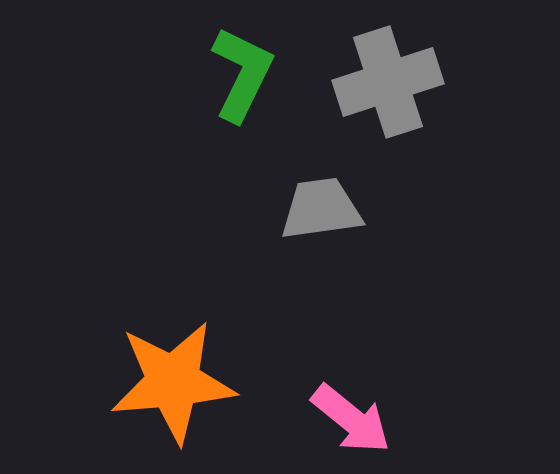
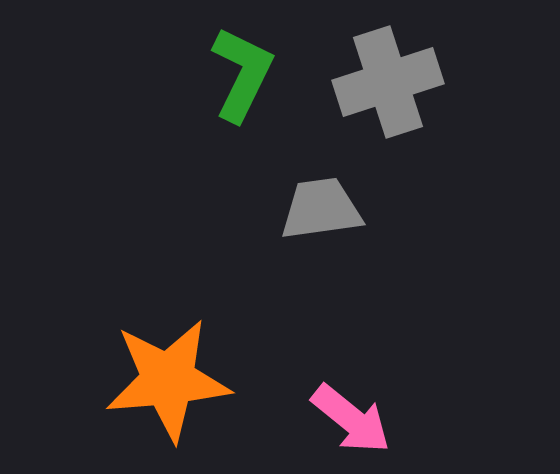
orange star: moved 5 px left, 2 px up
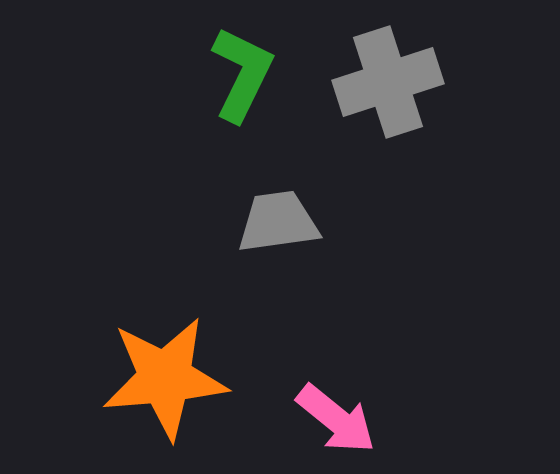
gray trapezoid: moved 43 px left, 13 px down
orange star: moved 3 px left, 2 px up
pink arrow: moved 15 px left
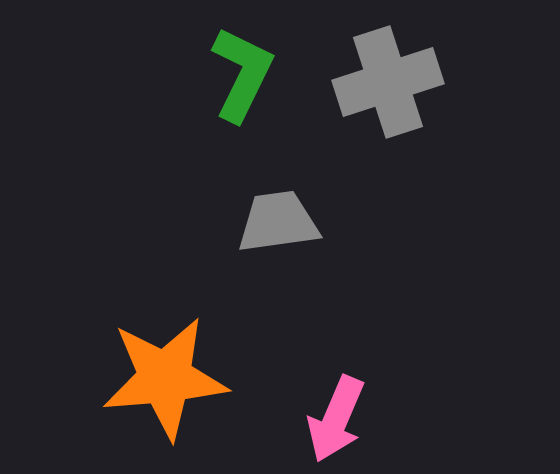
pink arrow: rotated 74 degrees clockwise
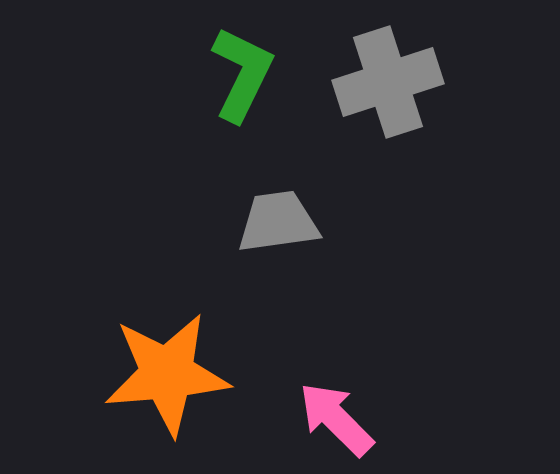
orange star: moved 2 px right, 4 px up
pink arrow: rotated 112 degrees clockwise
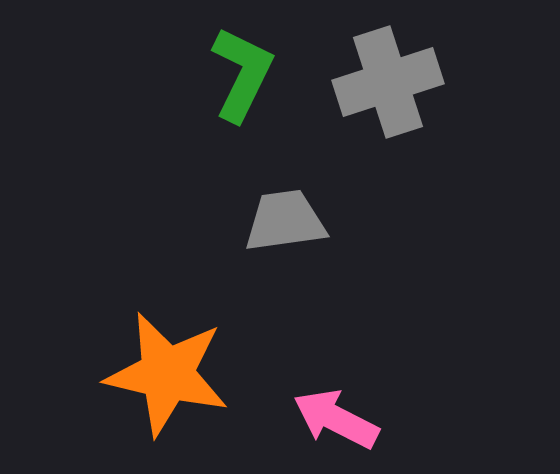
gray trapezoid: moved 7 px right, 1 px up
orange star: rotated 18 degrees clockwise
pink arrow: rotated 18 degrees counterclockwise
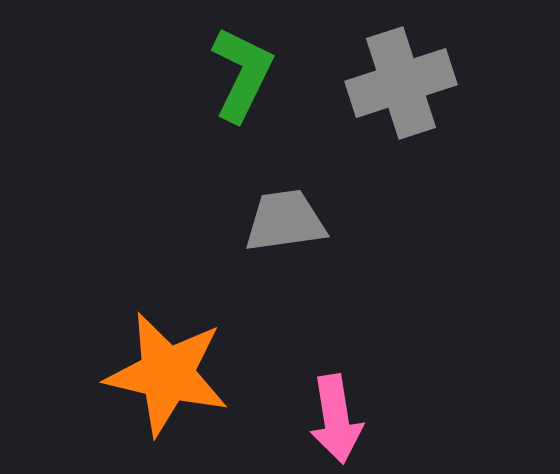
gray cross: moved 13 px right, 1 px down
pink arrow: rotated 126 degrees counterclockwise
